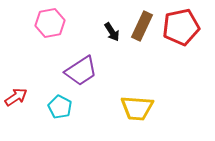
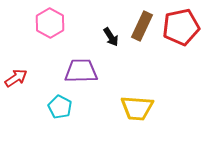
pink hexagon: rotated 20 degrees counterclockwise
black arrow: moved 1 px left, 5 px down
purple trapezoid: rotated 148 degrees counterclockwise
red arrow: moved 19 px up
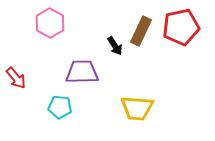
brown rectangle: moved 1 px left, 5 px down
black arrow: moved 4 px right, 9 px down
purple trapezoid: moved 1 px right, 1 px down
red arrow: rotated 85 degrees clockwise
cyan pentagon: rotated 20 degrees counterclockwise
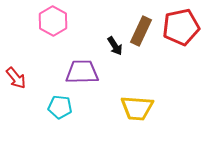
pink hexagon: moved 3 px right, 2 px up
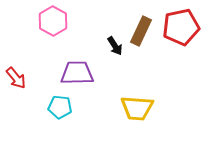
purple trapezoid: moved 5 px left, 1 px down
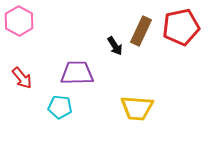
pink hexagon: moved 34 px left
red arrow: moved 6 px right
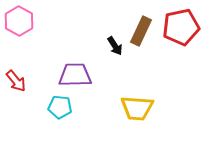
purple trapezoid: moved 2 px left, 2 px down
red arrow: moved 6 px left, 3 px down
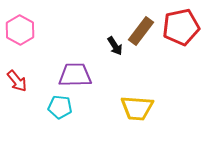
pink hexagon: moved 1 px right, 9 px down
brown rectangle: rotated 12 degrees clockwise
red arrow: moved 1 px right
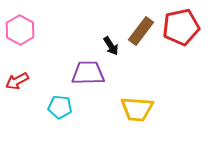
black arrow: moved 4 px left
purple trapezoid: moved 13 px right, 2 px up
red arrow: rotated 100 degrees clockwise
yellow trapezoid: moved 1 px down
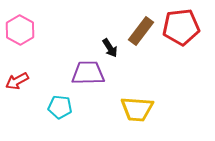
red pentagon: rotated 6 degrees clockwise
black arrow: moved 1 px left, 2 px down
